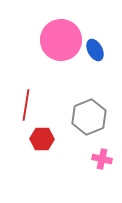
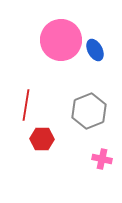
gray hexagon: moved 6 px up
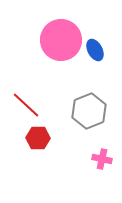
red line: rotated 56 degrees counterclockwise
red hexagon: moved 4 px left, 1 px up
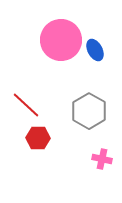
gray hexagon: rotated 8 degrees counterclockwise
